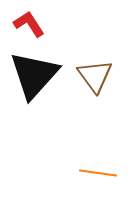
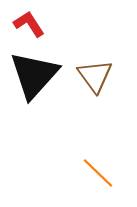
orange line: rotated 36 degrees clockwise
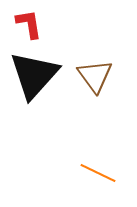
red L-shape: rotated 24 degrees clockwise
orange line: rotated 18 degrees counterclockwise
